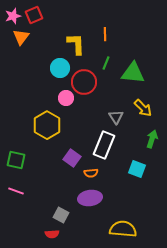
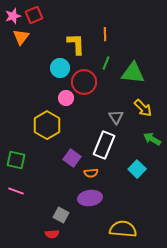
green arrow: rotated 78 degrees counterclockwise
cyan square: rotated 24 degrees clockwise
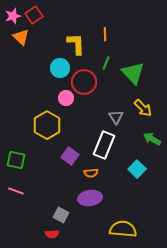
red square: rotated 12 degrees counterclockwise
orange triangle: rotated 24 degrees counterclockwise
green triangle: rotated 40 degrees clockwise
purple square: moved 2 px left, 2 px up
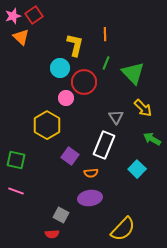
yellow L-shape: moved 1 px left, 1 px down; rotated 15 degrees clockwise
yellow semicircle: rotated 128 degrees clockwise
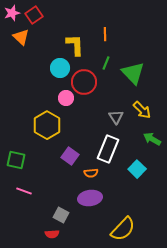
pink star: moved 1 px left, 3 px up
yellow L-shape: rotated 15 degrees counterclockwise
yellow arrow: moved 1 px left, 2 px down
white rectangle: moved 4 px right, 4 px down
pink line: moved 8 px right
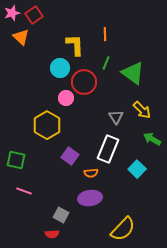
green triangle: rotated 10 degrees counterclockwise
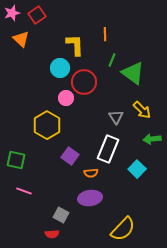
red square: moved 3 px right
orange triangle: moved 2 px down
green line: moved 6 px right, 3 px up
green arrow: rotated 36 degrees counterclockwise
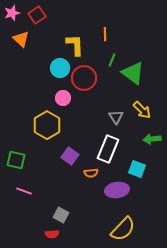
red circle: moved 4 px up
pink circle: moved 3 px left
cyan square: rotated 24 degrees counterclockwise
purple ellipse: moved 27 px right, 8 px up
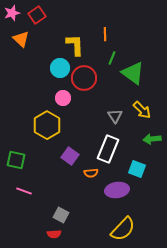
green line: moved 2 px up
gray triangle: moved 1 px left, 1 px up
red semicircle: moved 2 px right
